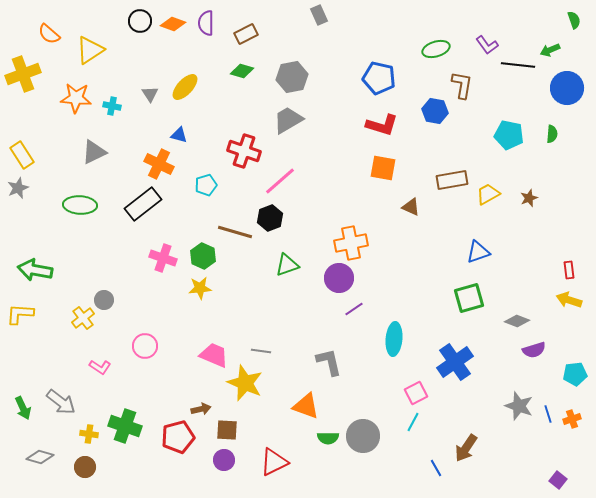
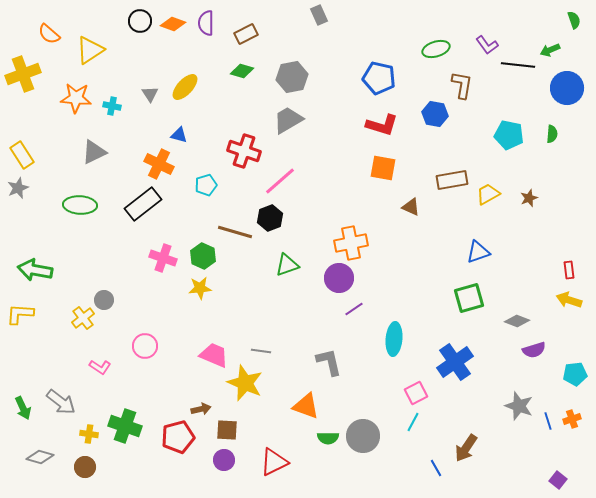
blue hexagon at (435, 111): moved 3 px down
blue line at (548, 414): moved 7 px down
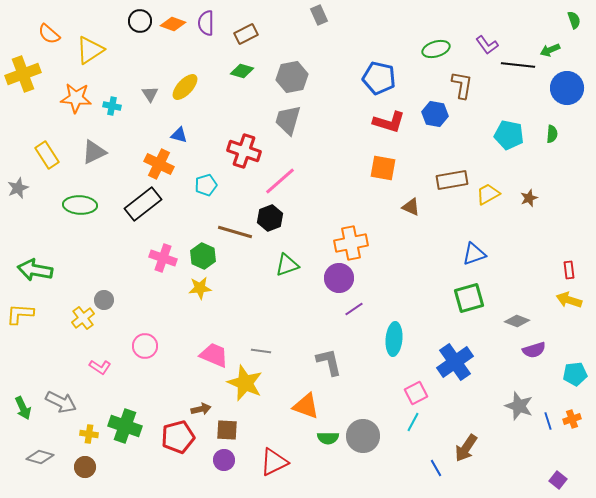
gray trapezoid at (288, 120): rotated 44 degrees counterclockwise
red L-shape at (382, 125): moved 7 px right, 3 px up
yellow rectangle at (22, 155): moved 25 px right
blue triangle at (478, 252): moved 4 px left, 2 px down
gray arrow at (61, 402): rotated 12 degrees counterclockwise
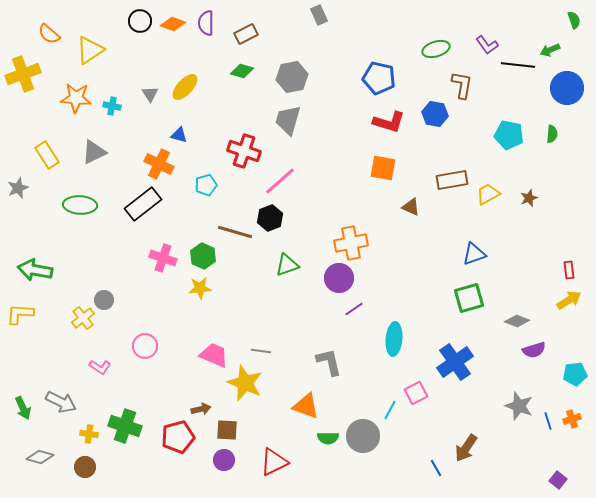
yellow arrow at (569, 300): rotated 130 degrees clockwise
cyan line at (413, 422): moved 23 px left, 12 px up
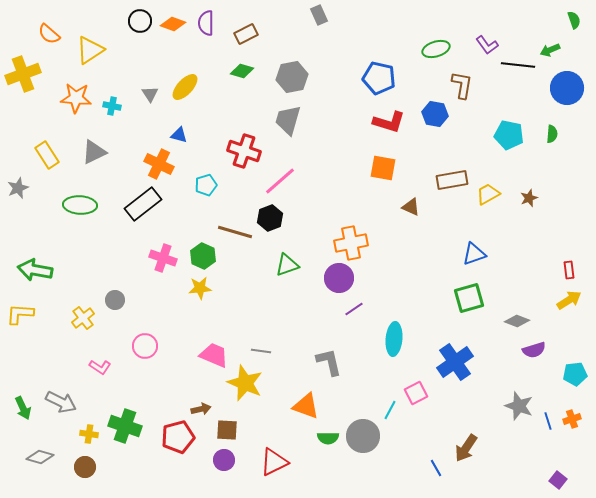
gray circle at (104, 300): moved 11 px right
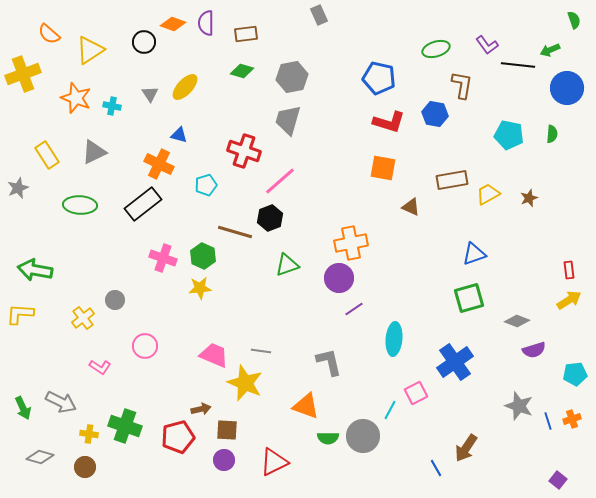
black circle at (140, 21): moved 4 px right, 21 px down
brown rectangle at (246, 34): rotated 20 degrees clockwise
orange star at (76, 98): rotated 16 degrees clockwise
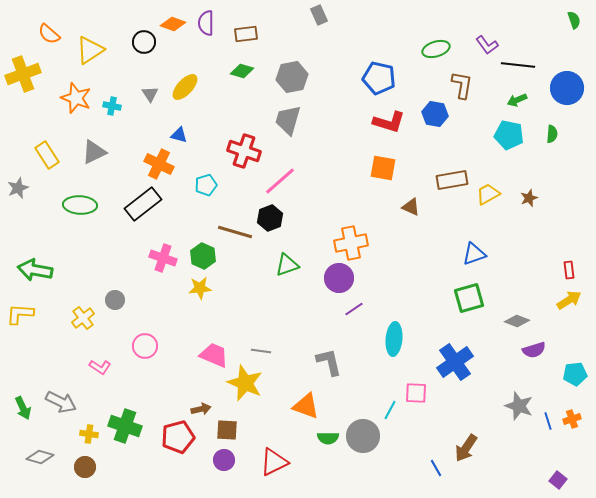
green arrow at (550, 50): moved 33 px left, 50 px down
pink square at (416, 393): rotated 30 degrees clockwise
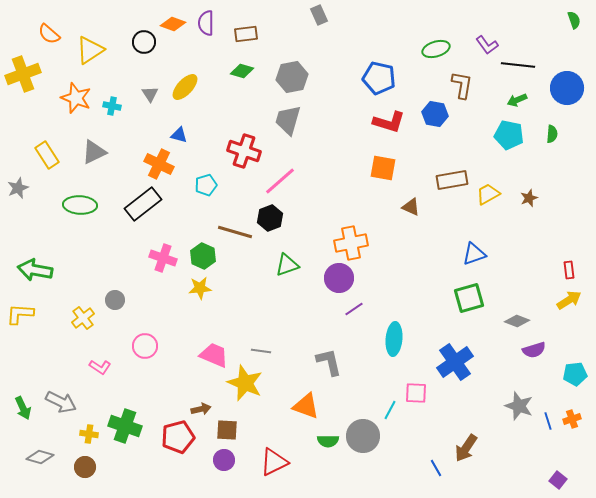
green semicircle at (328, 438): moved 3 px down
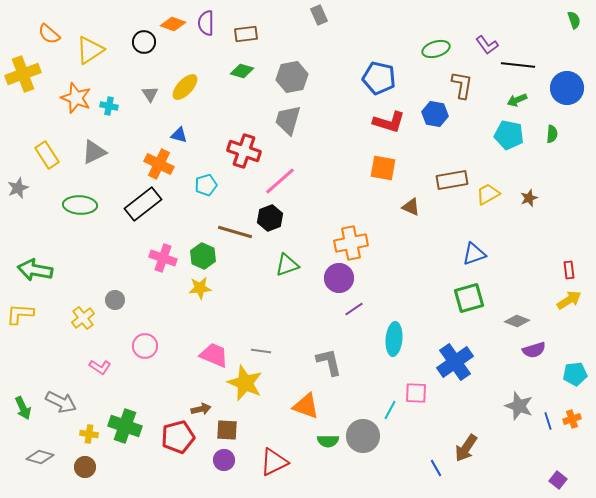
cyan cross at (112, 106): moved 3 px left
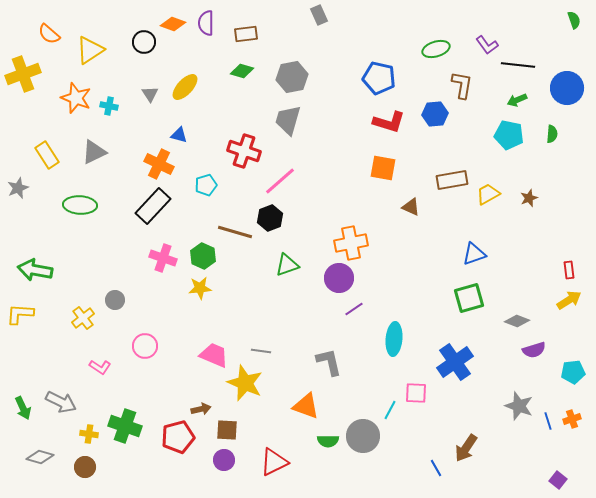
blue hexagon at (435, 114): rotated 15 degrees counterclockwise
black rectangle at (143, 204): moved 10 px right, 2 px down; rotated 9 degrees counterclockwise
cyan pentagon at (575, 374): moved 2 px left, 2 px up
